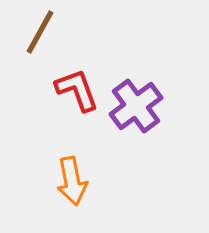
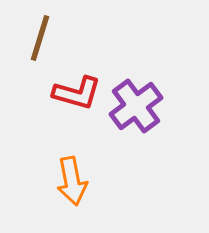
brown line: moved 6 px down; rotated 12 degrees counterclockwise
red L-shape: moved 3 px down; rotated 126 degrees clockwise
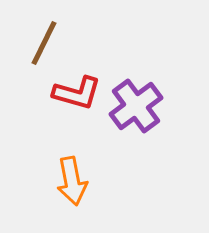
brown line: moved 4 px right, 5 px down; rotated 9 degrees clockwise
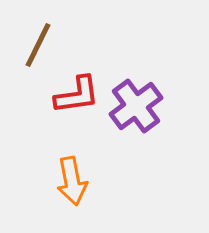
brown line: moved 6 px left, 2 px down
red L-shape: moved 2 px down; rotated 24 degrees counterclockwise
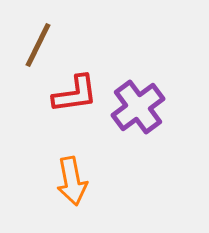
red L-shape: moved 2 px left, 1 px up
purple cross: moved 2 px right, 1 px down
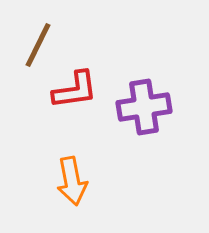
red L-shape: moved 4 px up
purple cross: moved 6 px right; rotated 28 degrees clockwise
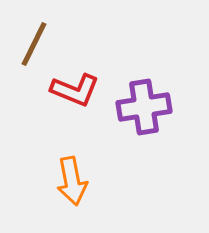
brown line: moved 4 px left, 1 px up
red L-shape: rotated 30 degrees clockwise
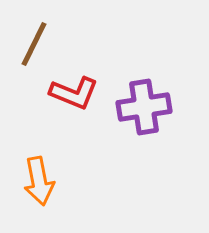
red L-shape: moved 1 px left, 3 px down
orange arrow: moved 33 px left
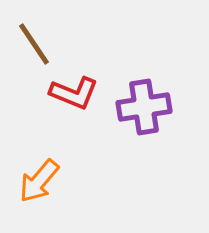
brown line: rotated 60 degrees counterclockwise
orange arrow: rotated 51 degrees clockwise
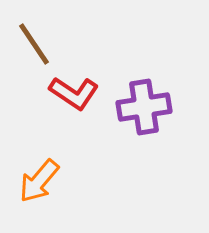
red L-shape: rotated 12 degrees clockwise
